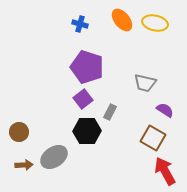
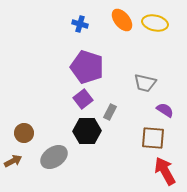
brown circle: moved 5 px right, 1 px down
brown square: rotated 25 degrees counterclockwise
brown arrow: moved 11 px left, 4 px up; rotated 24 degrees counterclockwise
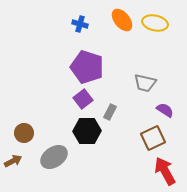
brown square: rotated 30 degrees counterclockwise
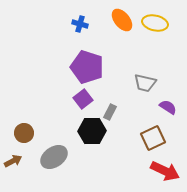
purple semicircle: moved 3 px right, 3 px up
black hexagon: moved 5 px right
red arrow: rotated 144 degrees clockwise
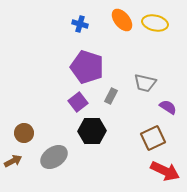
purple square: moved 5 px left, 3 px down
gray rectangle: moved 1 px right, 16 px up
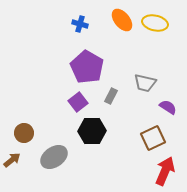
purple pentagon: rotated 12 degrees clockwise
brown arrow: moved 1 px left, 1 px up; rotated 12 degrees counterclockwise
red arrow: rotated 92 degrees counterclockwise
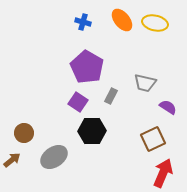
blue cross: moved 3 px right, 2 px up
purple square: rotated 18 degrees counterclockwise
brown square: moved 1 px down
red arrow: moved 2 px left, 2 px down
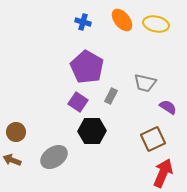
yellow ellipse: moved 1 px right, 1 px down
brown circle: moved 8 px left, 1 px up
brown arrow: rotated 120 degrees counterclockwise
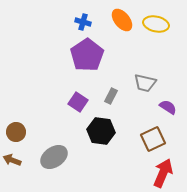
purple pentagon: moved 12 px up; rotated 8 degrees clockwise
black hexagon: moved 9 px right; rotated 8 degrees clockwise
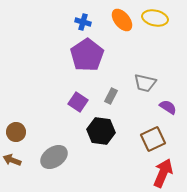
yellow ellipse: moved 1 px left, 6 px up
